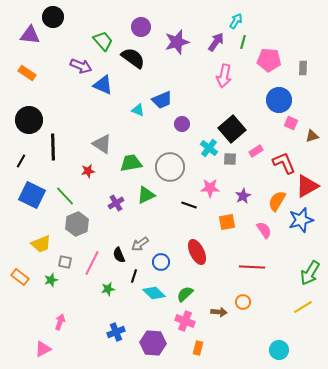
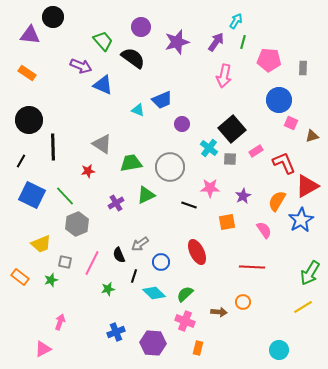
blue star at (301, 220): rotated 15 degrees counterclockwise
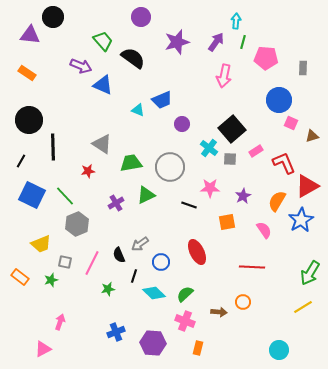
cyan arrow at (236, 21): rotated 28 degrees counterclockwise
purple circle at (141, 27): moved 10 px up
pink pentagon at (269, 60): moved 3 px left, 2 px up
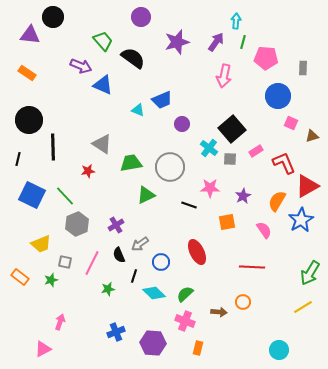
blue circle at (279, 100): moved 1 px left, 4 px up
black line at (21, 161): moved 3 px left, 2 px up; rotated 16 degrees counterclockwise
purple cross at (116, 203): moved 22 px down
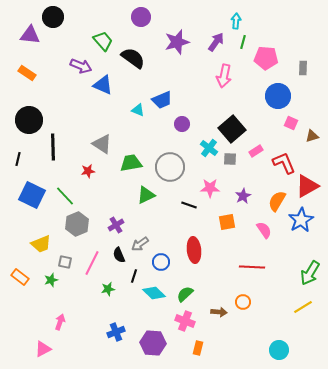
red ellipse at (197, 252): moved 3 px left, 2 px up; rotated 20 degrees clockwise
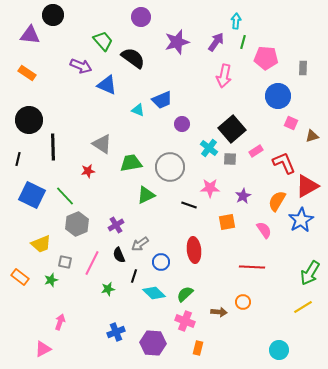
black circle at (53, 17): moved 2 px up
blue triangle at (103, 85): moved 4 px right
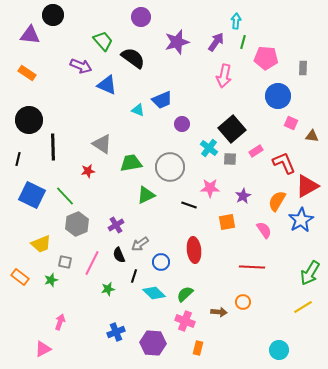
brown triangle at (312, 136): rotated 24 degrees clockwise
